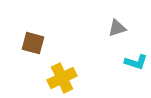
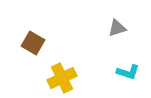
brown square: rotated 15 degrees clockwise
cyan L-shape: moved 8 px left, 10 px down
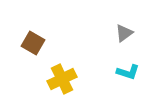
gray triangle: moved 7 px right, 5 px down; rotated 18 degrees counterclockwise
yellow cross: moved 1 px down
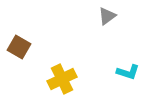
gray triangle: moved 17 px left, 17 px up
brown square: moved 14 px left, 4 px down
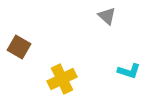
gray triangle: rotated 42 degrees counterclockwise
cyan L-shape: moved 1 px right, 1 px up
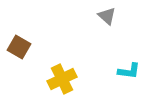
cyan L-shape: rotated 10 degrees counterclockwise
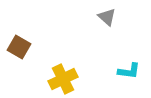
gray triangle: moved 1 px down
yellow cross: moved 1 px right
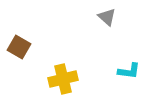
yellow cross: rotated 12 degrees clockwise
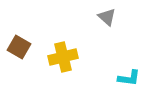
cyan L-shape: moved 7 px down
yellow cross: moved 22 px up
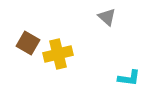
brown square: moved 9 px right, 4 px up
yellow cross: moved 5 px left, 3 px up
